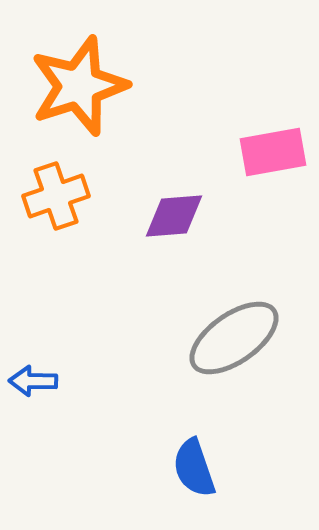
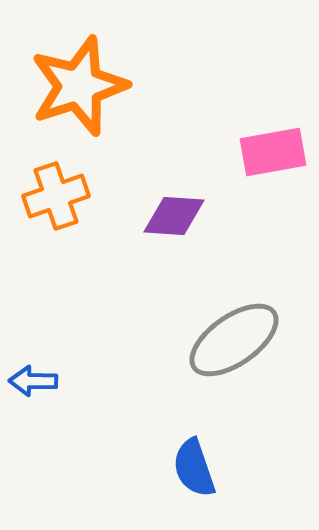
purple diamond: rotated 8 degrees clockwise
gray ellipse: moved 2 px down
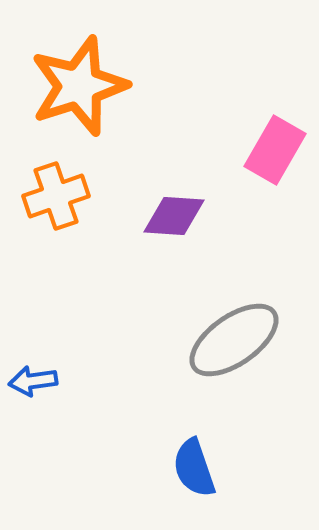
pink rectangle: moved 2 px right, 2 px up; rotated 50 degrees counterclockwise
blue arrow: rotated 9 degrees counterclockwise
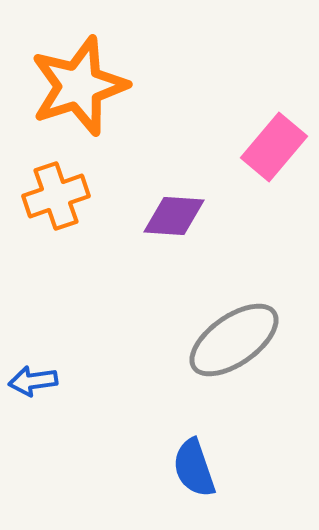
pink rectangle: moved 1 px left, 3 px up; rotated 10 degrees clockwise
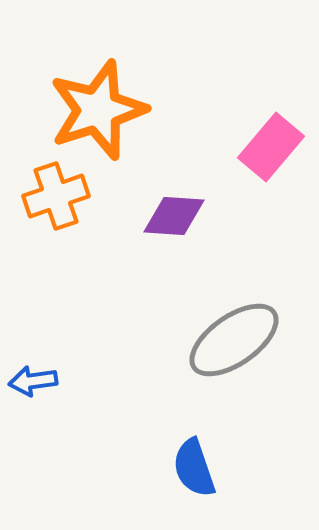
orange star: moved 19 px right, 24 px down
pink rectangle: moved 3 px left
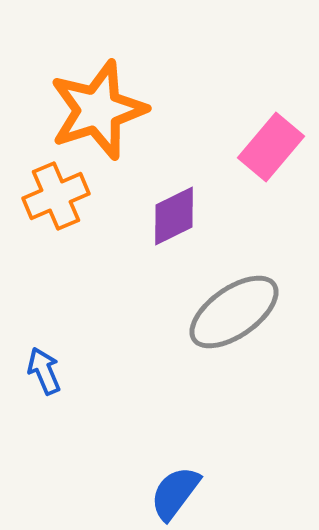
orange cross: rotated 4 degrees counterclockwise
purple diamond: rotated 30 degrees counterclockwise
gray ellipse: moved 28 px up
blue arrow: moved 11 px right, 10 px up; rotated 75 degrees clockwise
blue semicircle: moved 19 px left, 25 px down; rotated 56 degrees clockwise
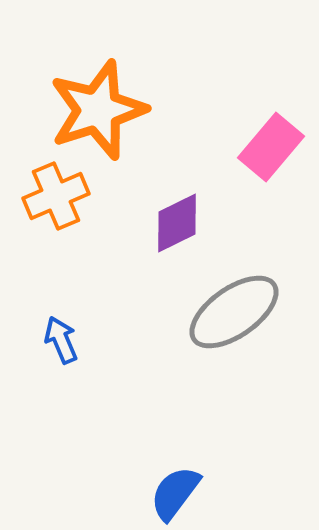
purple diamond: moved 3 px right, 7 px down
blue arrow: moved 17 px right, 31 px up
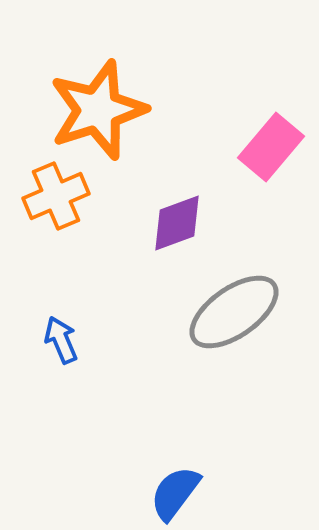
purple diamond: rotated 6 degrees clockwise
